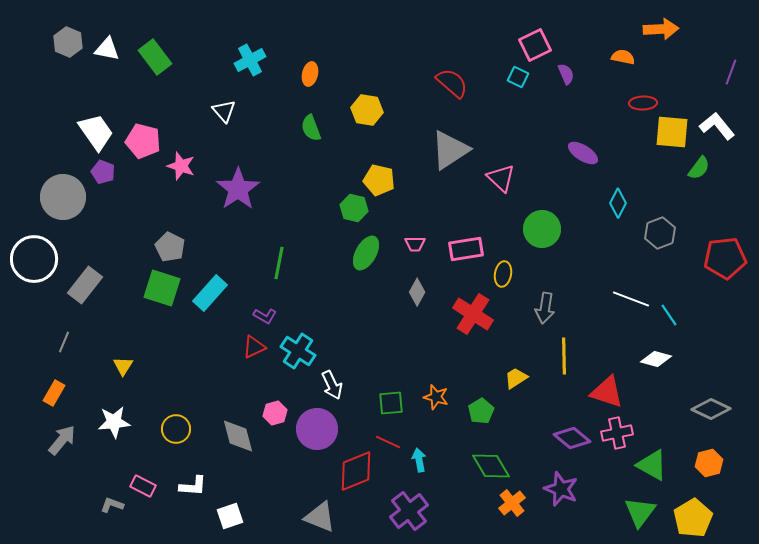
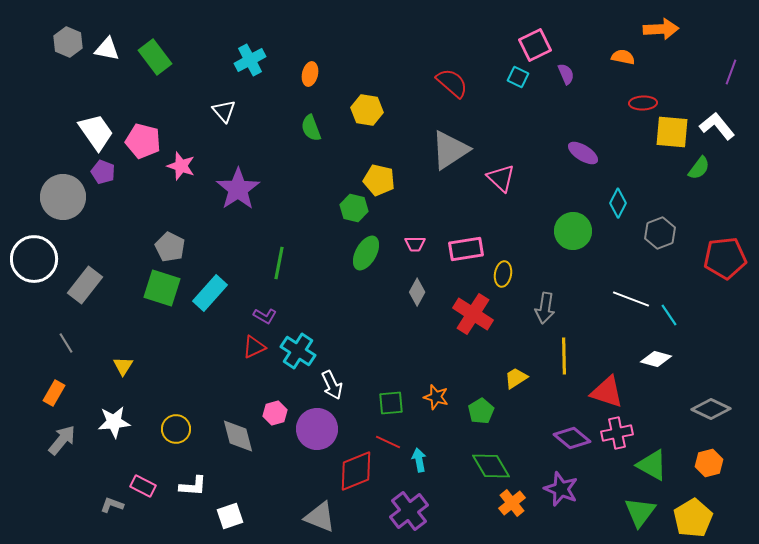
green circle at (542, 229): moved 31 px right, 2 px down
gray line at (64, 342): moved 2 px right, 1 px down; rotated 55 degrees counterclockwise
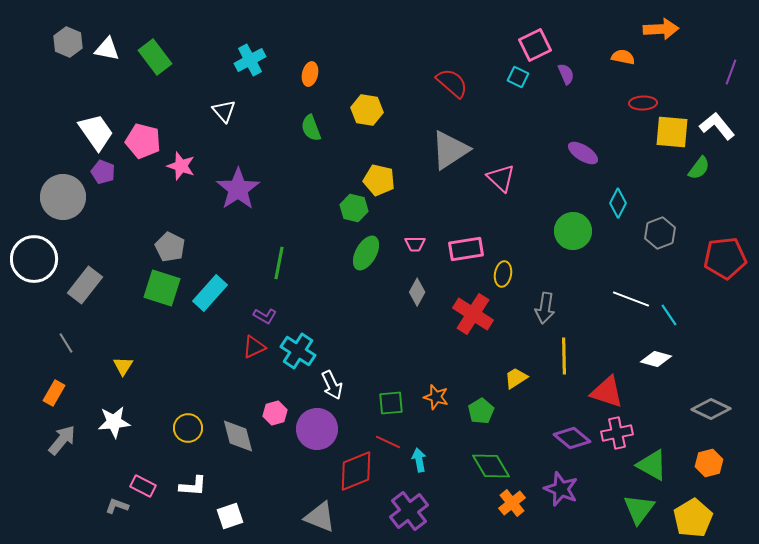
yellow circle at (176, 429): moved 12 px right, 1 px up
gray L-shape at (112, 505): moved 5 px right, 1 px down
green triangle at (640, 512): moved 1 px left, 3 px up
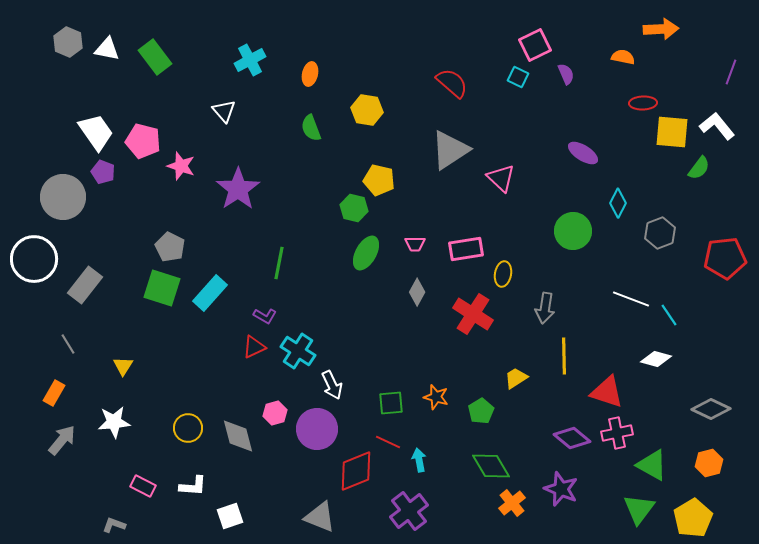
gray line at (66, 343): moved 2 px right, 1 px down
gray L-shape at (117, 506): moved 3 px left, 19 px down
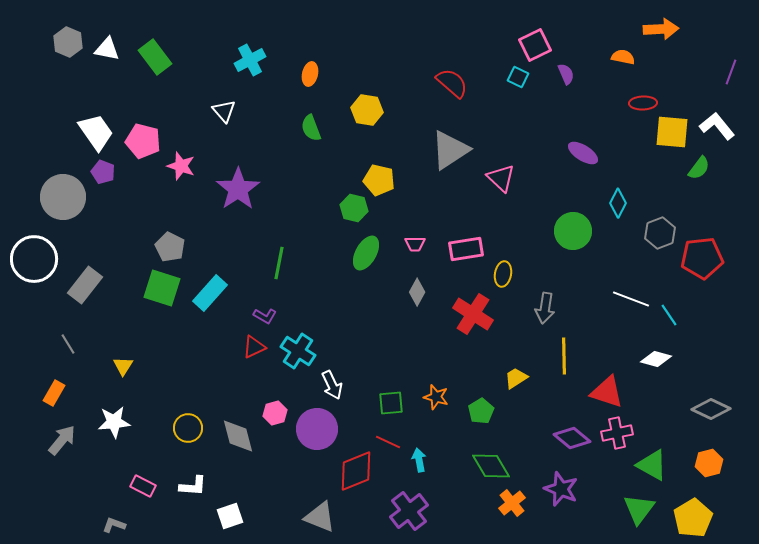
red pentagon at (725, 258): moved 23 px left
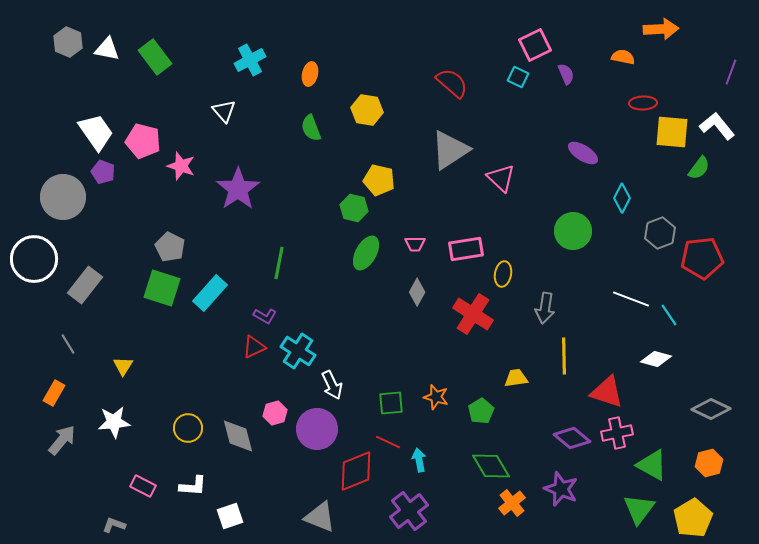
cyan diamond at (618, 203): moved 4 px right, 5 px up
yellow trapezoid at (516, 378): rotated 25 degrees clockwise
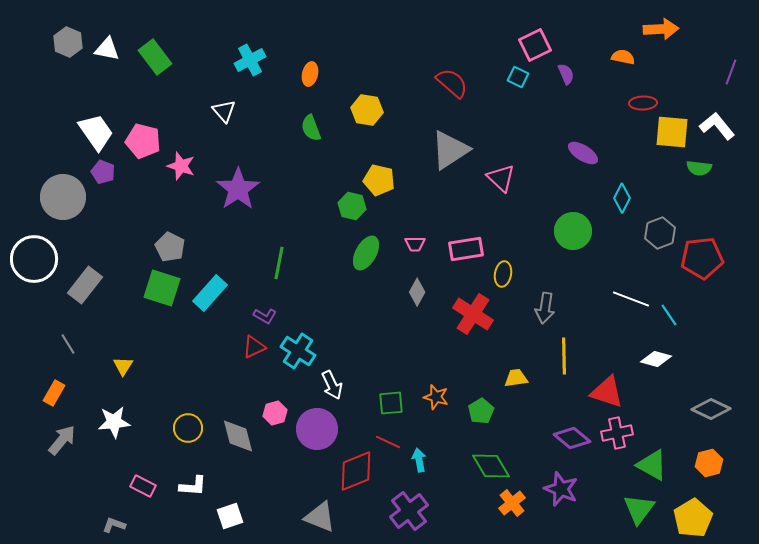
green semicircle at (699, 168): rotated 60 degrees clockwise
green hexagon at (354, 208): moved 2 px left, 2 px up
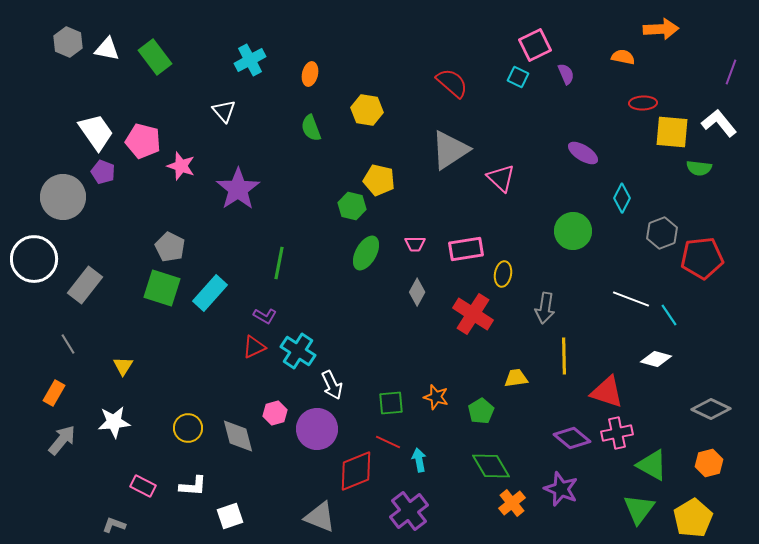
white L-shape at (717, 126): moved 2 px right, 3 px up
gray hexagon at (660, 233): moved 2 px right
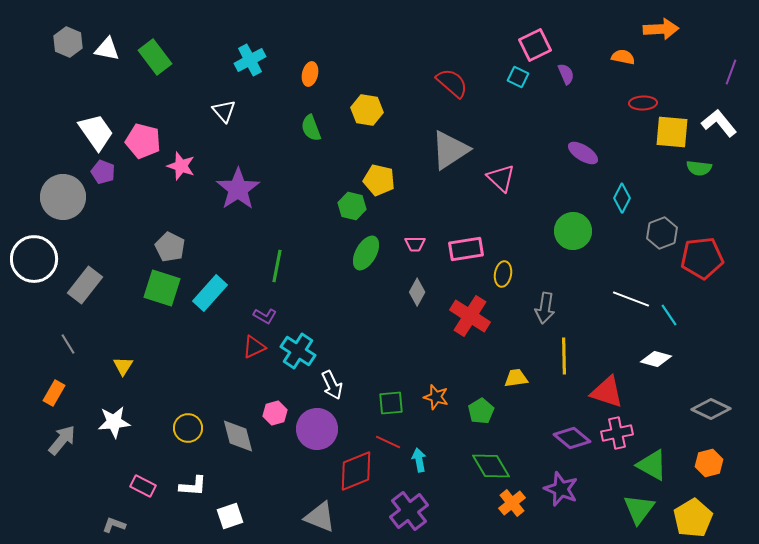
green line at (279, 263): moved 2 px left, 3 px down
red cross at (473, 314): moved 3 px left, 2 px down
